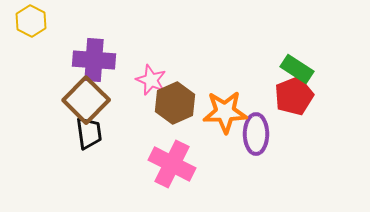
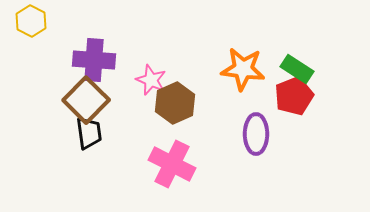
orange star: moved 18 px right, 43 px up; rotated 9 degrees clockwise
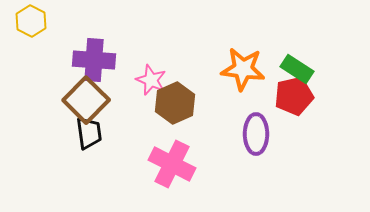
red pentagon: rotated 9 degrees clockwise
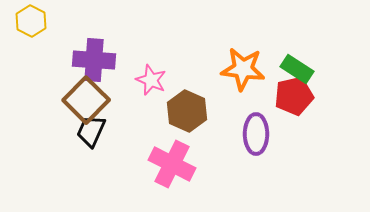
brown hexagon: moved 12 px right, 8 px down; rotated 12 degrees counterclockwise
black trapezoid: moved 2 px right, 2 px up; rotated 148 degrees counterclockwise
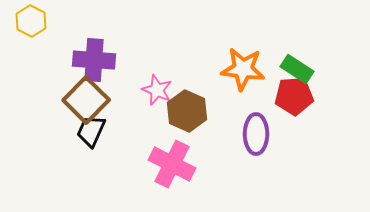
pink star: moved 6 px right, 10 px down
red pentagon: rotated 9 degrees clockwise
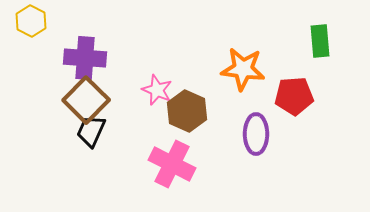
purple cross: moved 9 px left, 2 px up
green rectangle: moved 23 px right, 28 px up; rotated 52 degrees clockwise
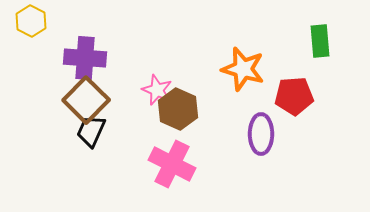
orange star: rotated 9 degrees clockwise
brown hexagon: moved 9 px left, 2 px up
purple ellipse: moved 5 px right
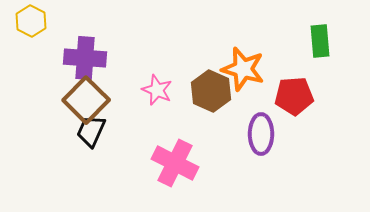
brown hexagon: moved 33 px right, 18 px up
pink cross: moved 3 px right, 1 px up
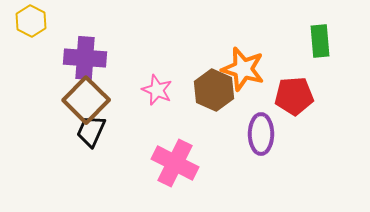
brown hexagon: moved 3 px right, 1 px up
